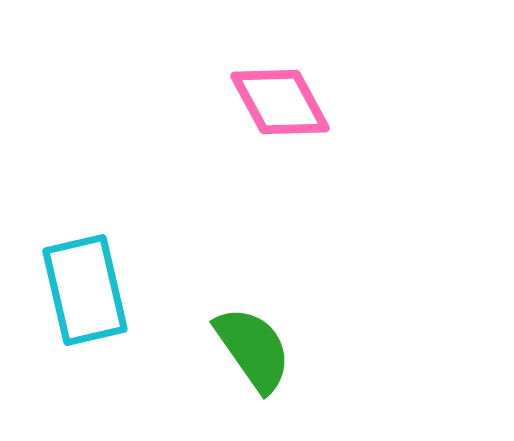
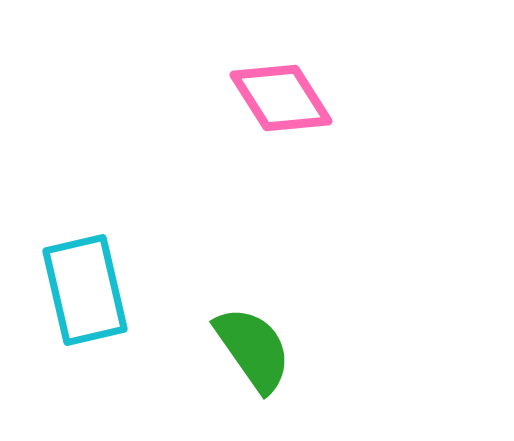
pink diamond: moved 1 px right, 4 px up; rotated 4 degrees counterclockwise
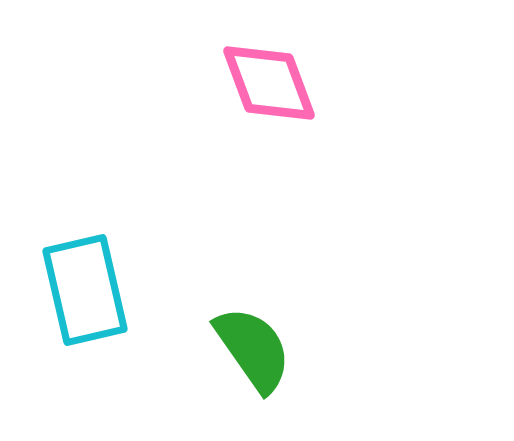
pink diamond: moved 12 px left, 15 px up; rotated 12 degrees clockwise
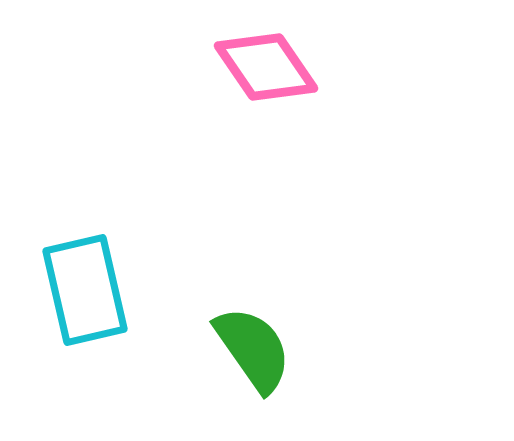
pink diamond: moved 3 px left, 16 px up; rotated 14 degrees counterclockwise
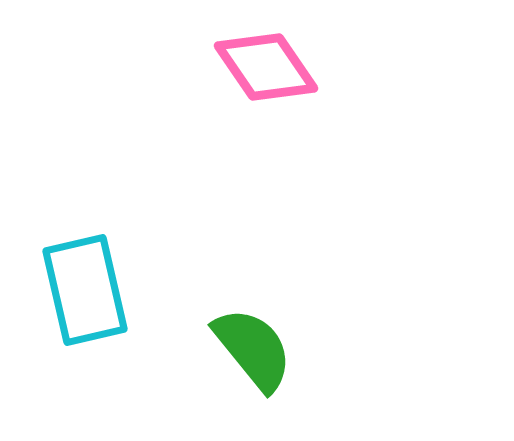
green semicircle: rotated 4 degrees counterclockwise
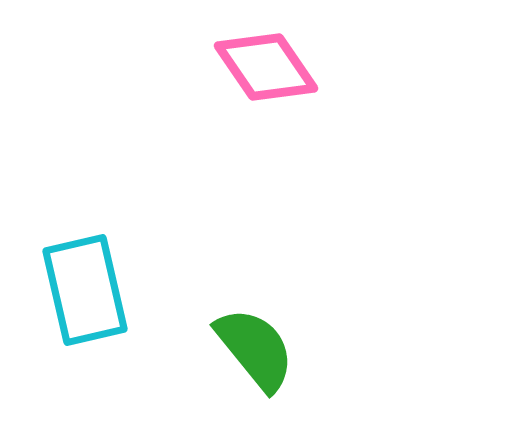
green semicircle: moved 2 px right
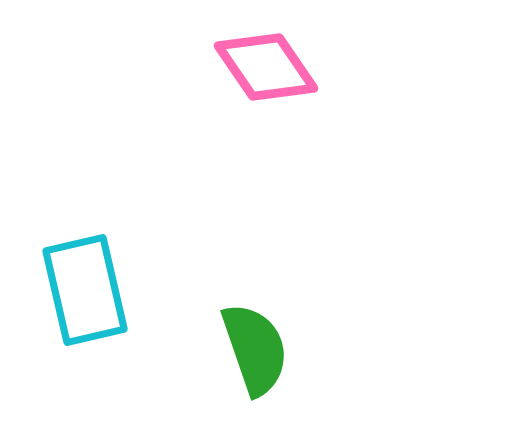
green semicircle: rotated 20 degrees clockwise
